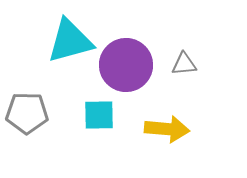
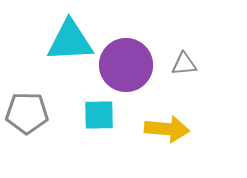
cyan triangle: rotated 12 degrees clockwise
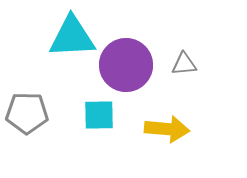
cyan triangle: moved 2 px right, 4 px up
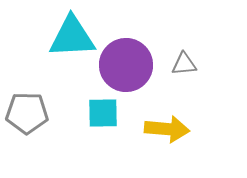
cyan square: moved 4 px right, 2 px up
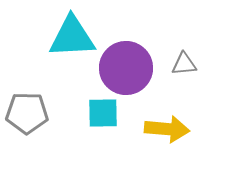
purple circle: moved 3 px down
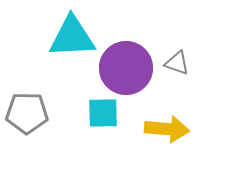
gray triangle: moved 7 px left, 1 px up; rotated 24 degrees clockwise
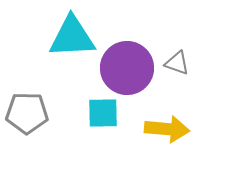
purple circle: moved 1 px right
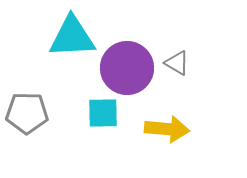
gray triangle: rotated 12 degrees clockwise
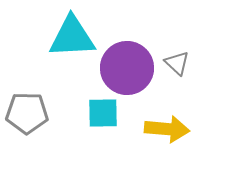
gray triangle: rotated 12 degrees clockwise
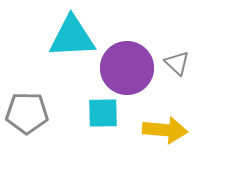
yellow arrow: moved 2 px left, 1 px down
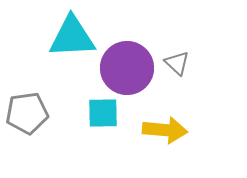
gray pentagon: rotated 9 degrees counterclockwise
